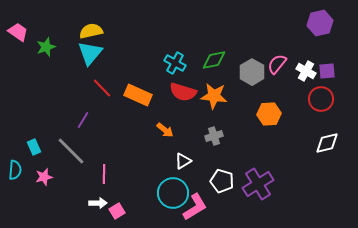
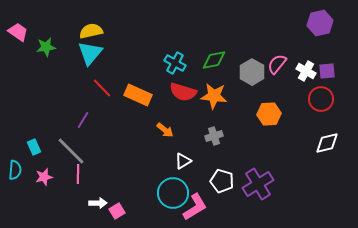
green star: rotated 12 degrees clockwise
pink line: moved 26 px left
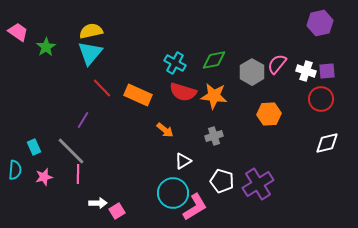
green star: rotated 24 degrees counterclockwise
white cross: rotated 12 degrees counterclockwise
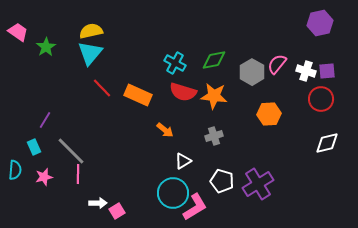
purple line: moved 38 px left
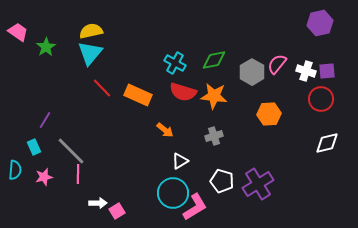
white triangle: moved 3 px left
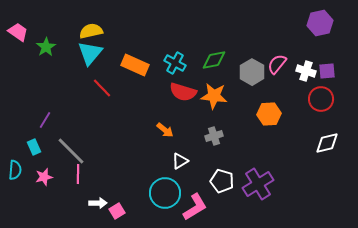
orange rectangle: moved 3 px left, 30 px up
cyan circle: moved 8 px left
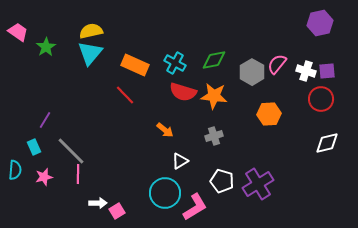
red line: moved 23 px right, 7 px down
